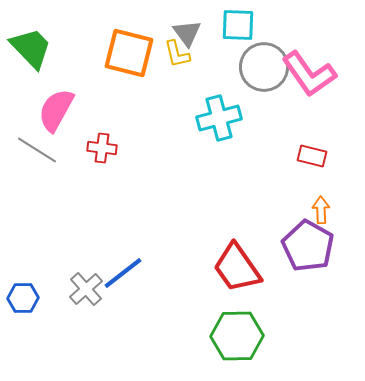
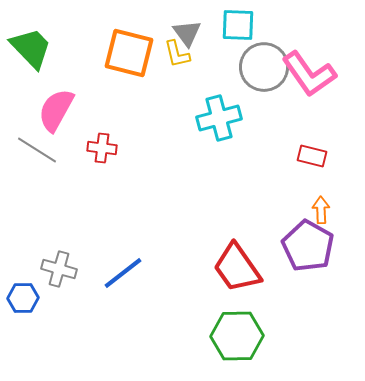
gray cross: moved 27 px left, 20 px up; rotated 32 degrees counterclockwise
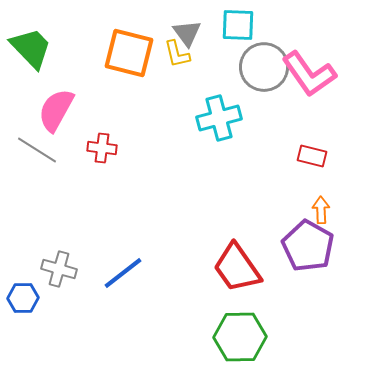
green hexagon: moved 3 px right, 1 px down
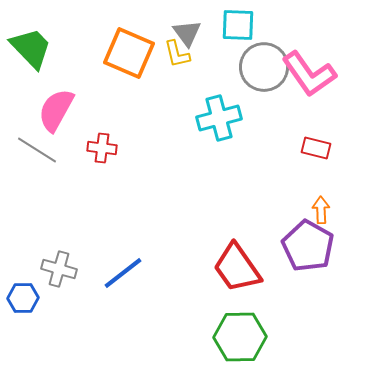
orange square: rotated 9 degrees clockwise
red rectangle: moved 4 px right, 8 px up
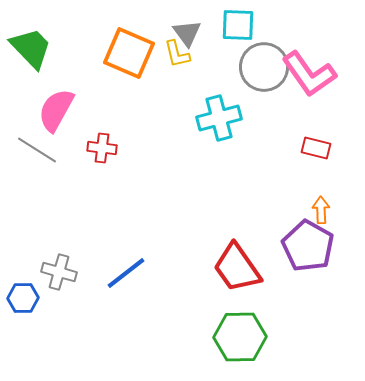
gray cross: moved 3 px down
blue line: moved 3 px right
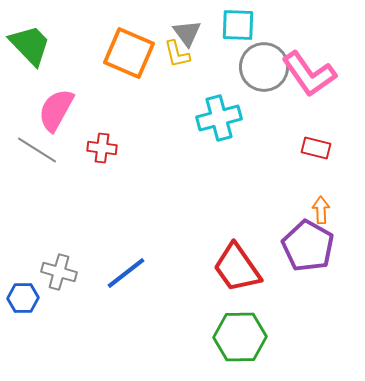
green trapezoid: moved 1 px left, 3 px up
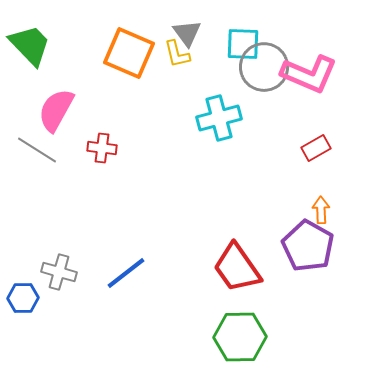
cyan square: moved 5 px right, 19 px down
pink L-shape: rotated 32 degrees counterclockwise
red rectangle: rotated 44 degrees counterclockwise
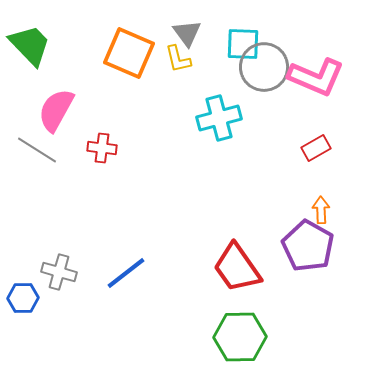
yellow L-shape: moved 1 px right, 5 px down
pink L-shape: moved 7 px right, 3 px down
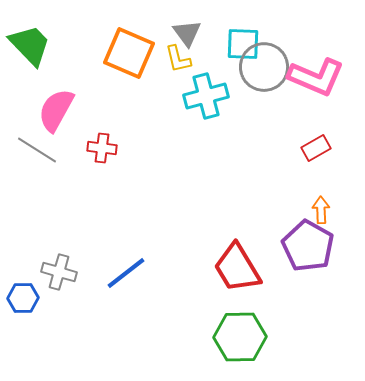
cyan cross: moved 13 px left, 22 px up
red trapezoid: rotated 4 degrees clockwise
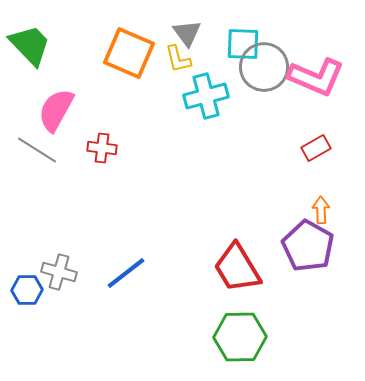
blue hexagon: moved 4 px right, 8 px up
